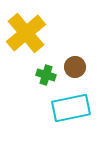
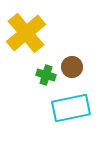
brown circle: moved 3 px left
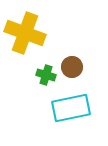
yellow cross: moved 1 px left; rotated 30 degrees counterclockwise
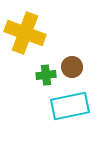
green cross: rotated 24 degrees counterclockwise
cyan rectangle: moved 1 px left, 2 px up
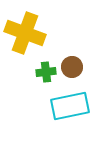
green cross: moved 3 px up
